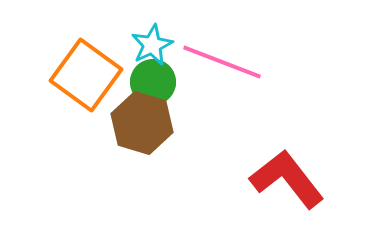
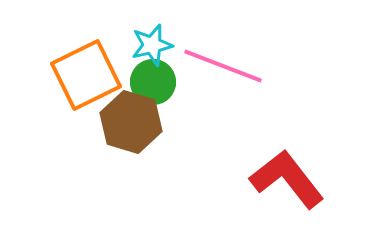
cyan star: rotated 12 degrees clockwise
pink line: moved 1 px right, 4 px down
orange square: rotated 28 degrees clockwise
brown hexagon: moved 11 px left, 1 px up
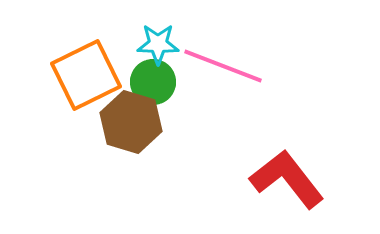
cyan star: moved 6 px right, 1 px up; rotated 15 degrees clockwise
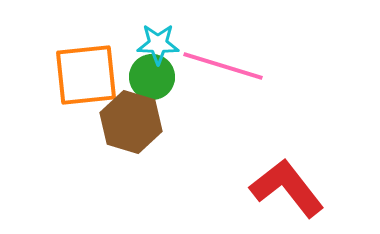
pink line: rotated 4 degrees counterclockwise
orange square: rotated 20 degrees clockwise
green circle: moved 1 px left, 5 px up
red L-shape: moved 9 px down
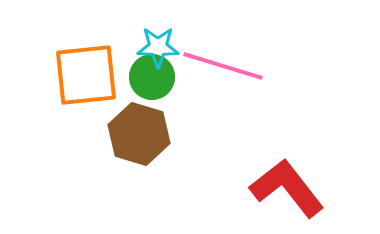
cyan star: moved 3 px down
brown hexagon: moved 8 px right, 12 px down
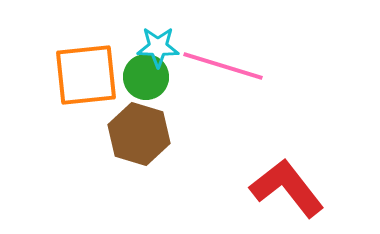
green circle: moved 6 px left
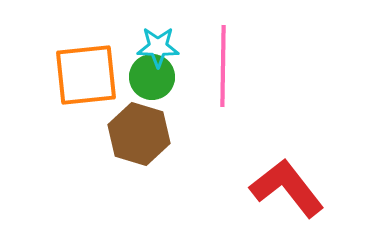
pink line: rotated 74 degrees clockwise
green circle: moved 6 px right
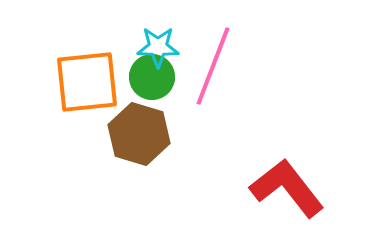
pink line: moved 10 px left; rotated 20 degrees clockwise
orange square: moved 1 px right, 7 px down
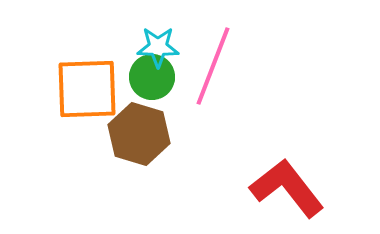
orange square: moved 7 px down; rotated 4 degrees clockwise
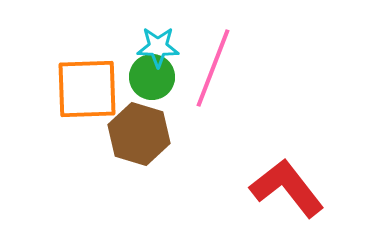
pink line: moved 2 px down
